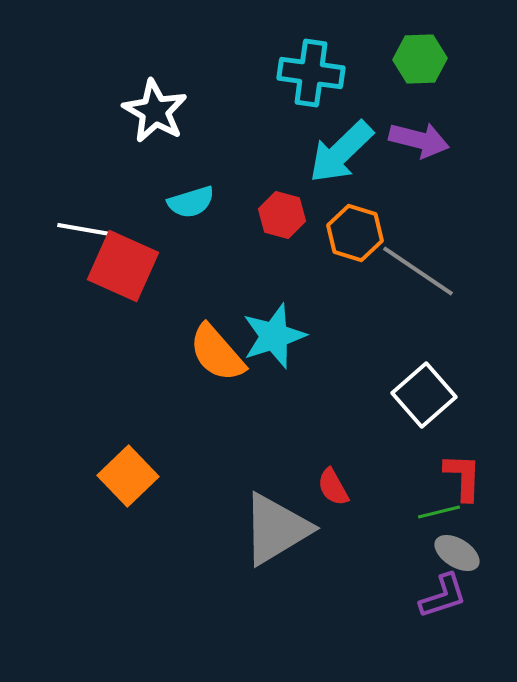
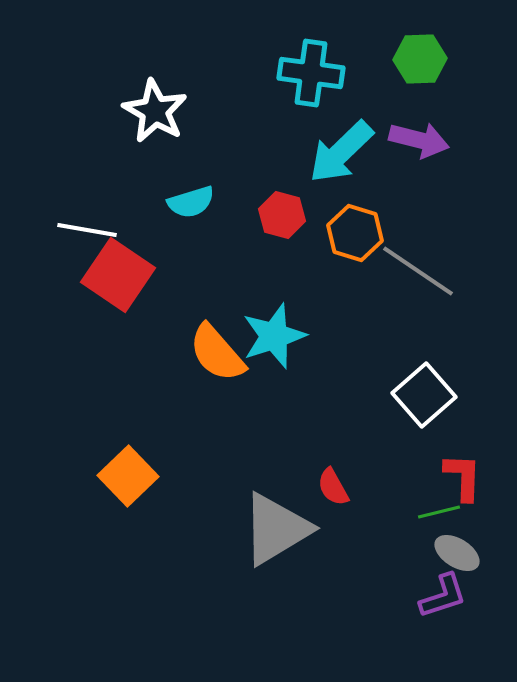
red square: moved 5 px left, 9 px down; rotated 10 degrees clockwise
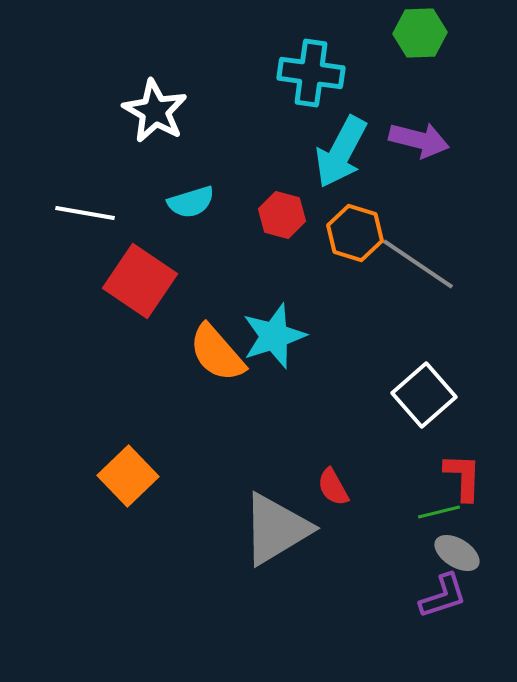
green hexagon: moved 26 px up
cyan arrow: rotated 18 degrees counterclockwise
white line: moved 2 px left, 17 px up
gray line: moved 7 px up
red square: moved 22 px right, 6 px down
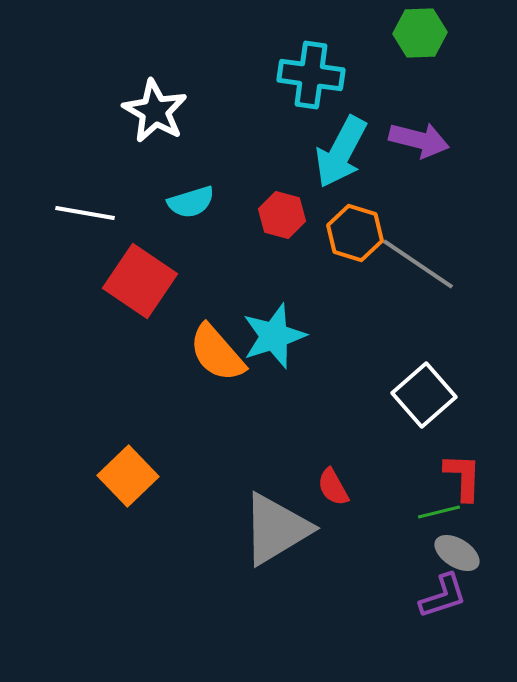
cyan cross: moved 2 px down
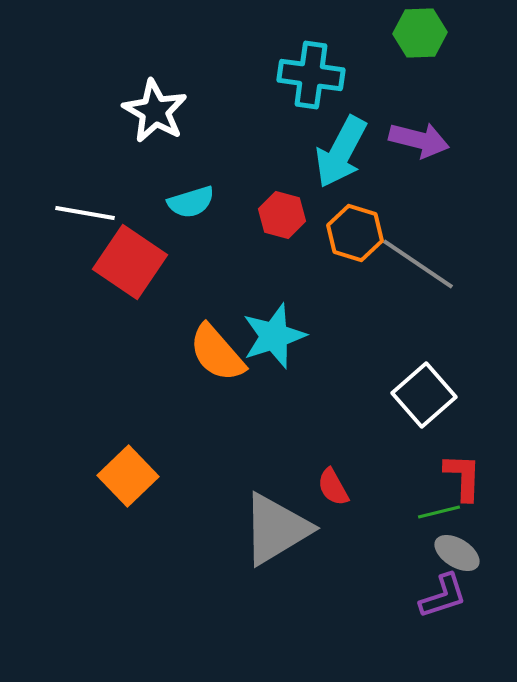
red square: moved 10 px left, 19 px up
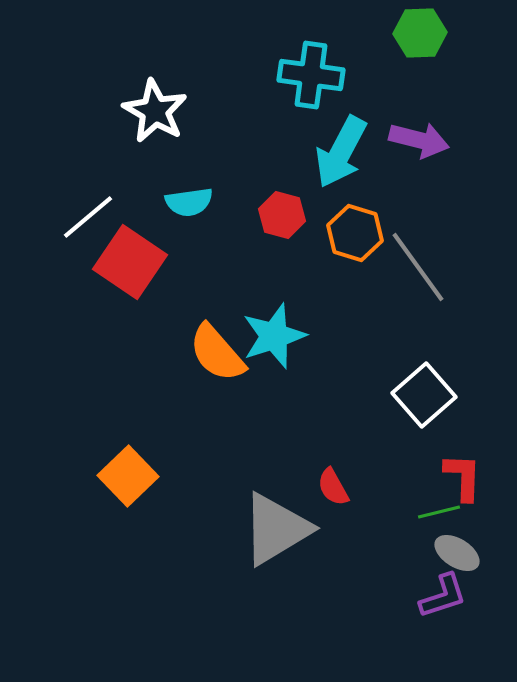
cyan semicircle: moved 2 px left; rotated 9 degrees clockwise
white line: moved 3 px right, 4 px down; rotated 50 degrees counterclockwise
gray line: moved 3 px down; rotated 20 degrees clockwise
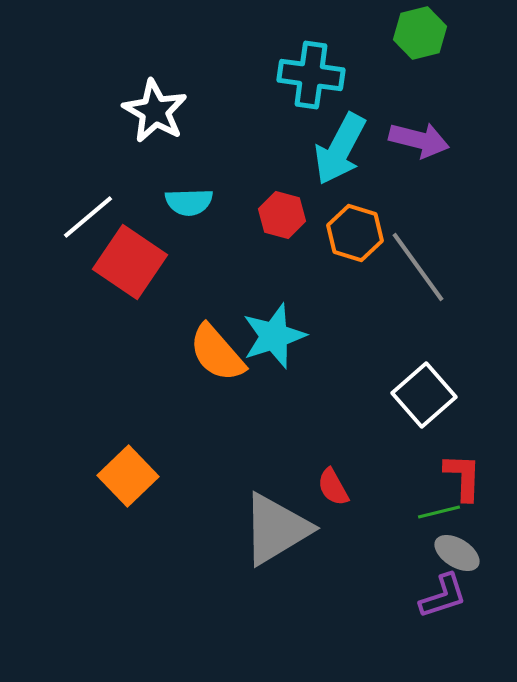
green hexagon: rotated 12 degrees counterclockwise
cyan arrow: moved 1 px left, 3 px up
cyan semicircle: rotated 6 degrees clockwise
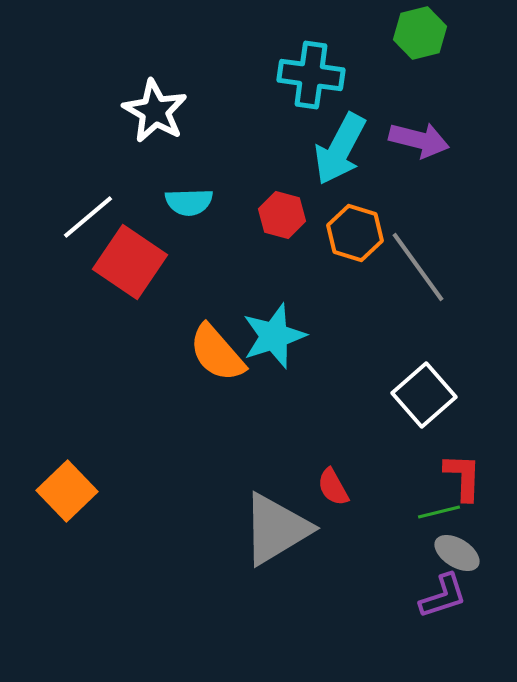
orange square: moved 61 px left, 15 px down
